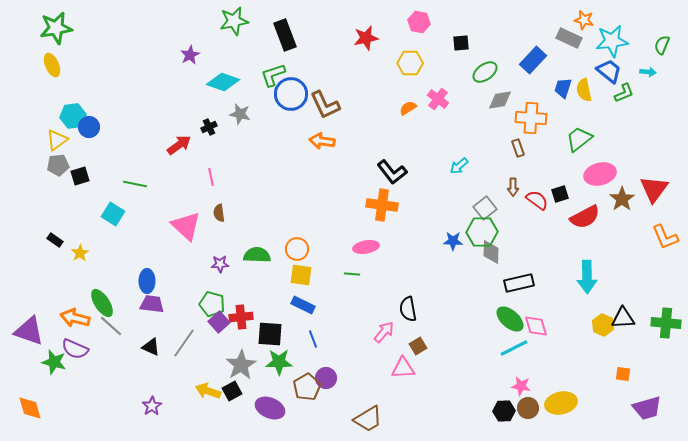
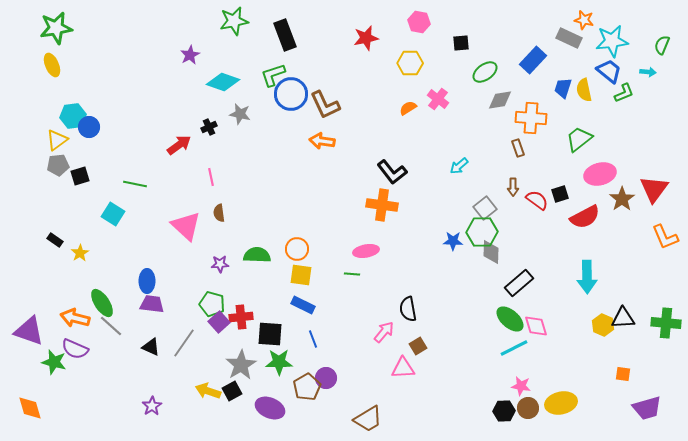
pink ellipse at (366, 247): moved 4 px down
black rectangle at (519, 283): rotated 28 degrees counterclockwise
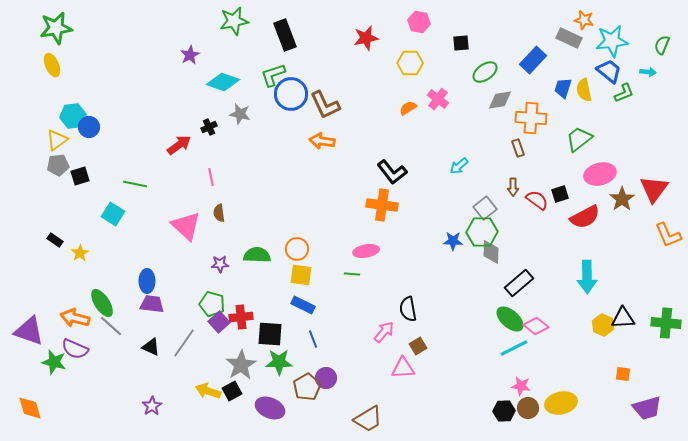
orange L-shape at (665, 237): moved 3 px right, 2 px up
pink diamond at (536, 326): rotated 35 degrees counterclockwise
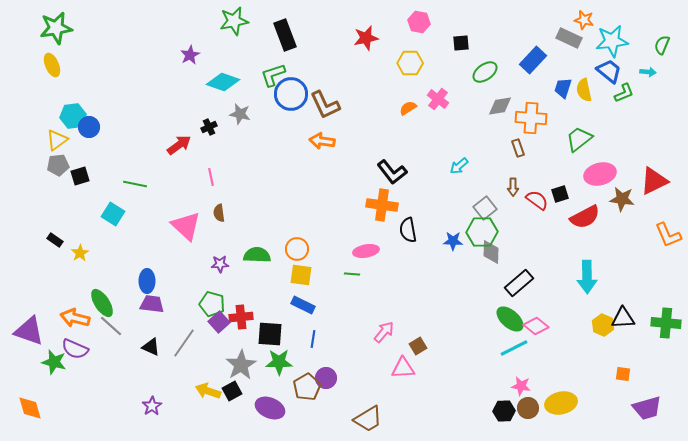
gray diamond at (500, 100): moved 6 px down
red triangle at (654, 189): moved 8 px up; rotated 28 degrees clockwise
brown star at (622, 199): rotated 30 degrees counterclockwise
black semicircle at (408, 309): moved 79 px up
blue line at (313, 339): rotated 30 degrees clockwise
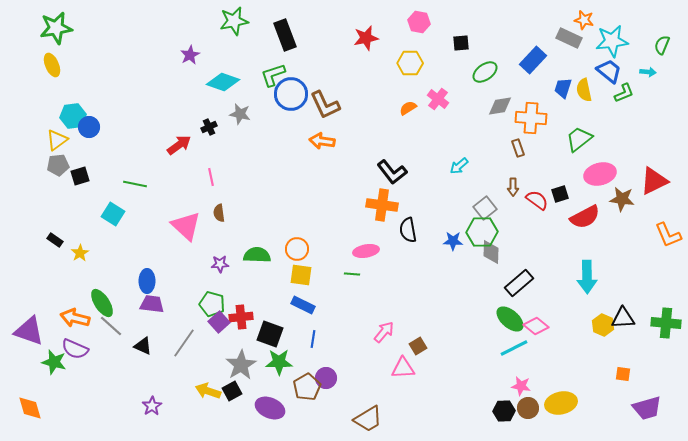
black square at (270, 334): rotated 16 degrees clockwise
black triangle at (151, 347): moved 8 px left, 1 px up
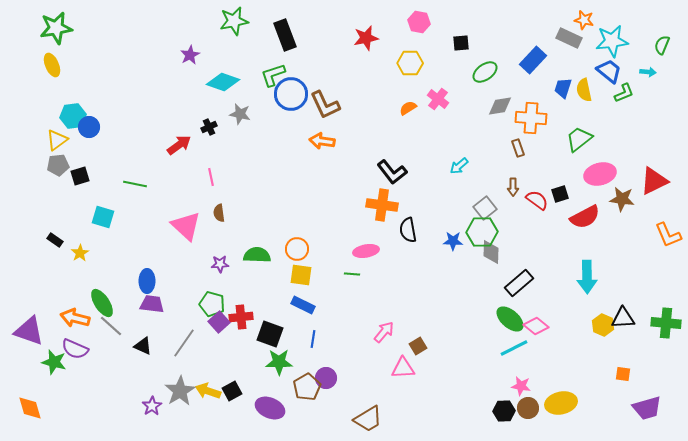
cyan square at (113, 214): moved 10 px left, 3 px down; rotated 15 degrees counterclockwise
gray star at (241, 365): moved 61 px left, 26 px down
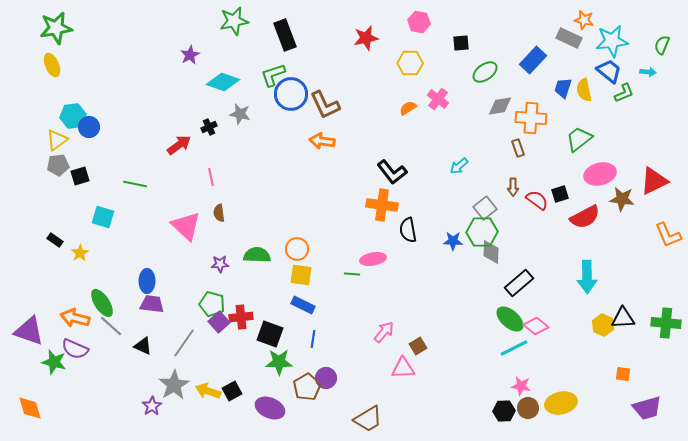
pink ellipse at (366, 251): moved 7 px right, 8 px down
gray star at (180, 391): moved 6 px left, 6 px up
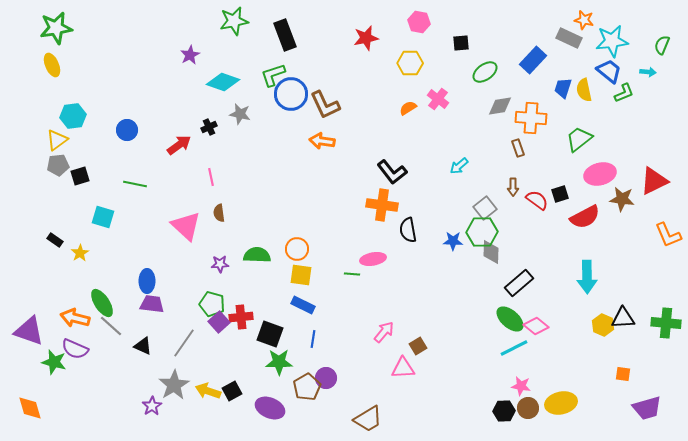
blue circle at (89, 127): moved 38 px right, 3 px down
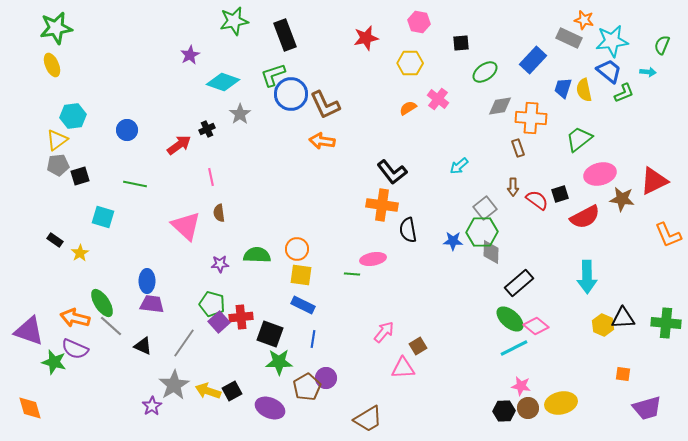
gray star at (240, 114): rotated 25 degrees clockwise
black cross at (209, 127): moved 2 px left, 2 px down
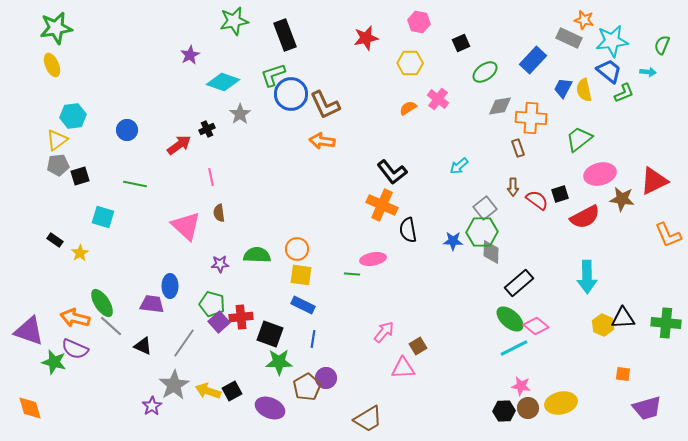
black square at (461, 43): rotated 18 degrees counterclockwise
blue trapezoid at (563, 88): rotated 10 degrees clockwise
orange cross at (382, 205): rotated 16 degrees clockwise
blue ellipse at (147, 281): moved 23 px right, 5 px down
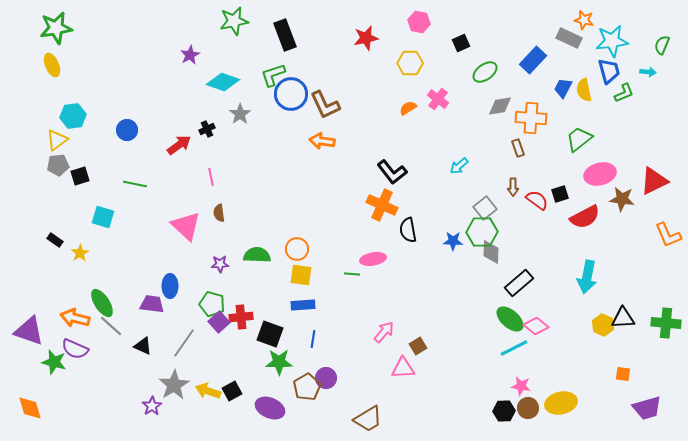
blue trapezoid at (609, 71): rotated 36 degrees clockwise
cyan arrow at (587, 277): rotated 12 degrees clockwise
blue rectangle at (303, 305): rotated 30 degrees counterclockwise
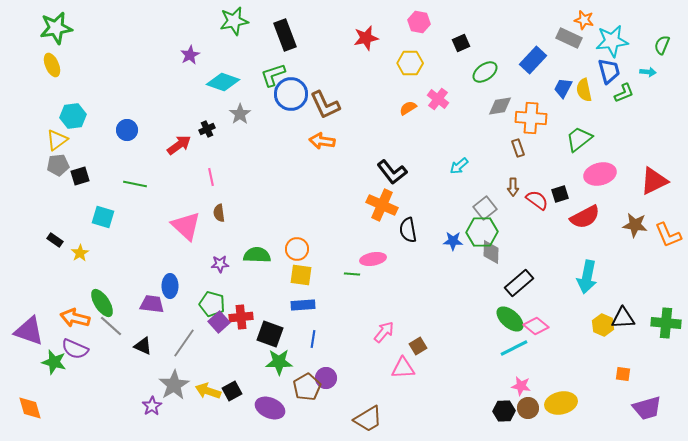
brown star at (622, 199): moved 13 px right, 26 px down
